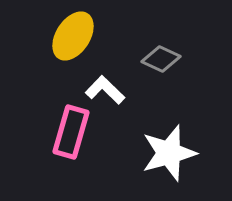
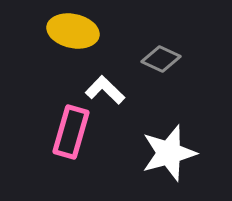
yellow ellipse: moved 5 px up; rotated 69 degrees clockwise
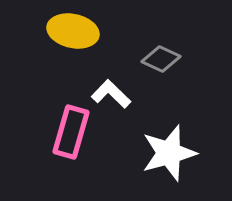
white L-shape: moved 6 px right, 4 px down
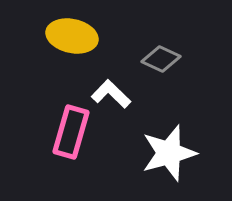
yellow ellipse: moved 1 px left, 5 px down
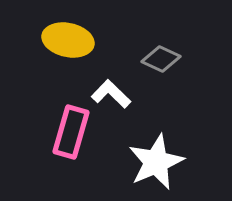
yellow ellipse: moved 4 px left, 4 px down
white star: moved 13 px left, 9 px down; rotated 8 degrees counterclockwise
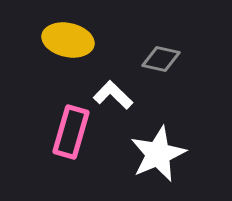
gray diamond: rotated 12 degrees counterclockwise
white L-shape: moved 2 px right, 1 px down
white star: moved 2 px right, 8 px up
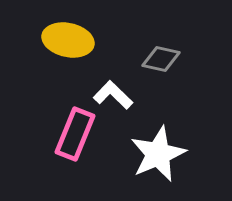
pink rectangle: moved 4 px right, 2 px down; rotated 6 degrees clockwise
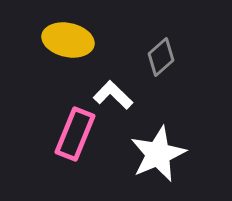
gray diamond: moved 2 px up; rotated 54 degrees counterclockwise
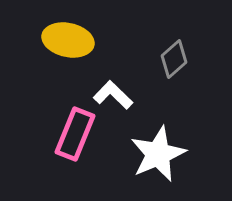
gray diamond: moved 13 px right, 2 px down
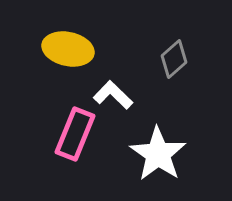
yellow ellipse: moved 9 px down
white star: rotated 14 degrees counterclockwise
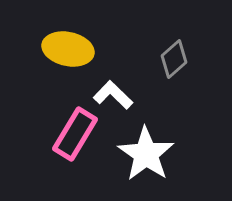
pink rectangle: rotated 9 degrees clockwise
white star: moved 12 px left
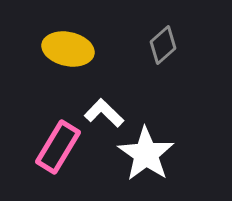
gray diamond: moved 11 px left, 14 px up
white L-shape: moved 9 px left, 18 px down
pink rectangle: moved 17 px left, 13 px down
